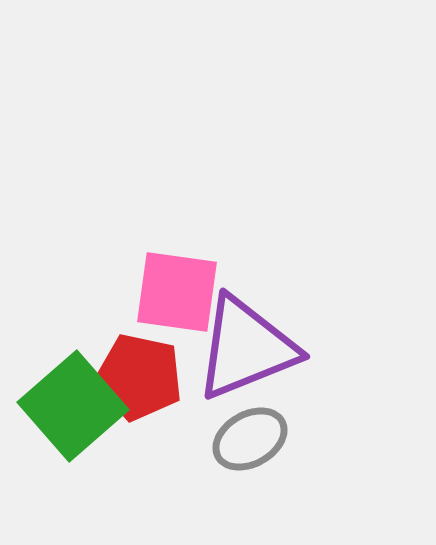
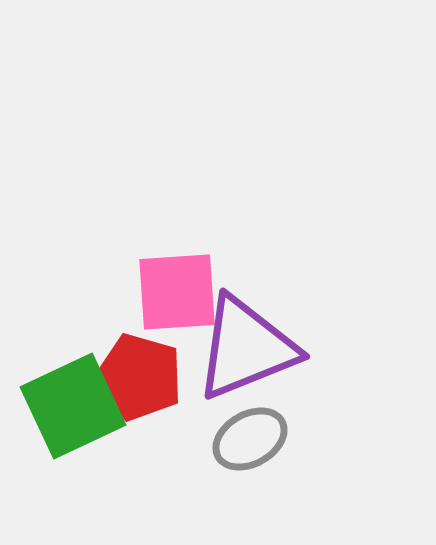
pink square: rotated 12 degrees counterclockwise
red pentagon: rotated 4 degrees clockwise
green square: rotated 16 degrees clockwise
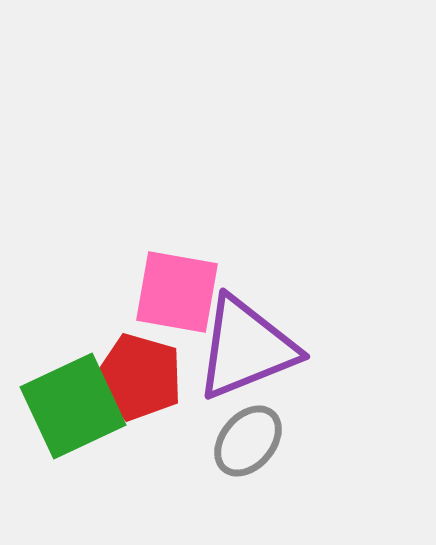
pink square: rotated 14 degrees clockwise
gray ellipse: moved 2 px left, 2 px down; rotated 20 degrees counterclockwise
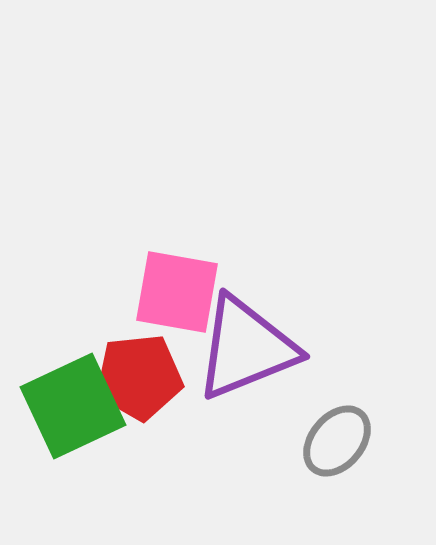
red pentagon: rotated 22 degrees counterclockwise
gray ellipse: moved 89 px right
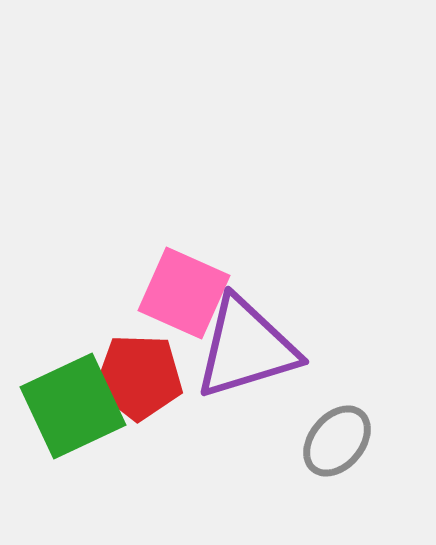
pink square: moved 7 px right, 1 px down; rotated 14 degrees clockwise
purple triangle: rotated 5 degrees clockwise
red pentagon: rotated 8 degrees clockwise
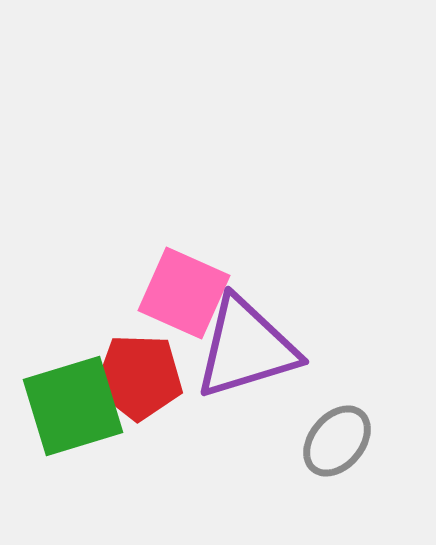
green square: rotated 8 degrees clockwise
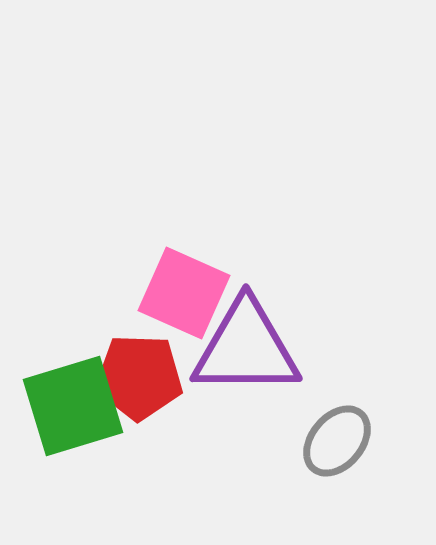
purple triangle: rotated 17 degrees clockwise
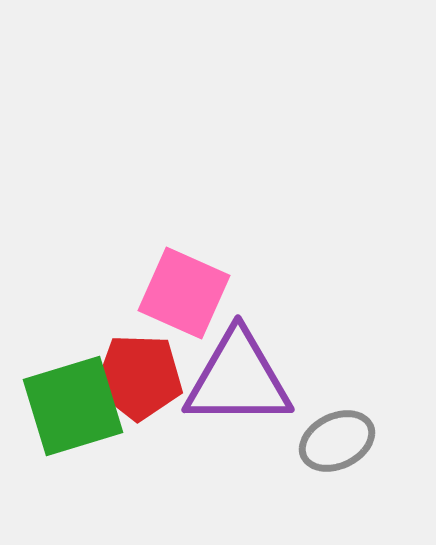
purple triangle: moved 8 px left, 31 px down
gray ellipse: rotated 24 degrees clockwise
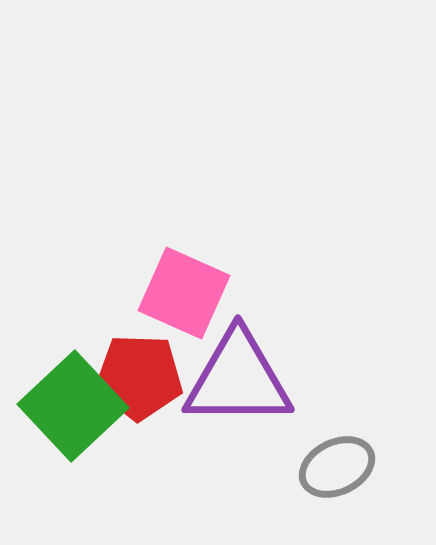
green square: rotated 26 degrees counterclockwise
gray ellipse: moved 26 px down
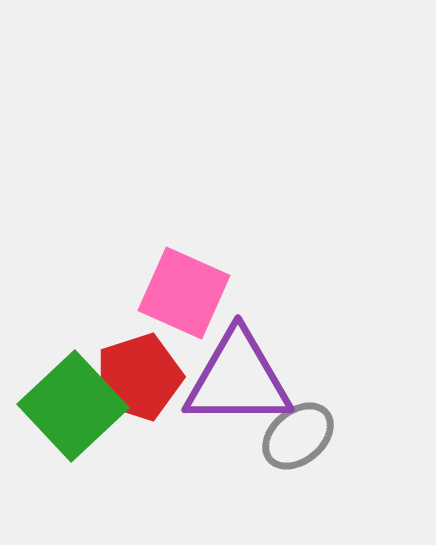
red pentagon: rotated 20 degrees counterclockwise
gray ellipse: moved 39 px left, 31 px up; rotated 14 degrees counterclockwise
